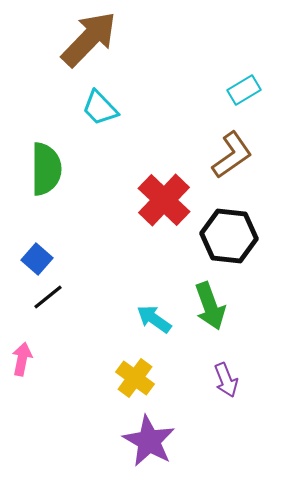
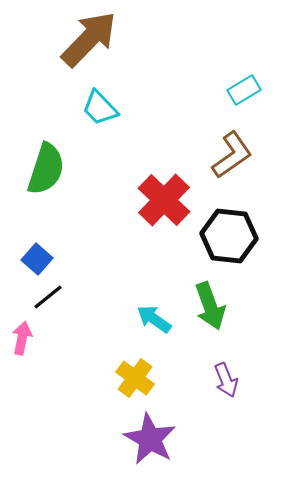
green semicircle: rotated 18 degrees clockwise
pink arrow: moved 21 px up
purple star: moved 1 px right, 2 px up
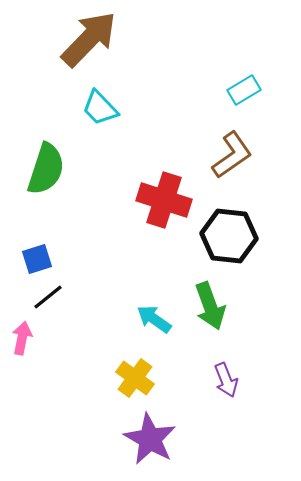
red cross: rotated 26 degrees counterclockwise
blue square: rotated 32 degrees clockwise
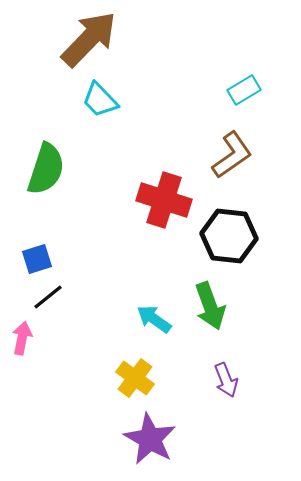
cyan trapezoid: moved 8 px up
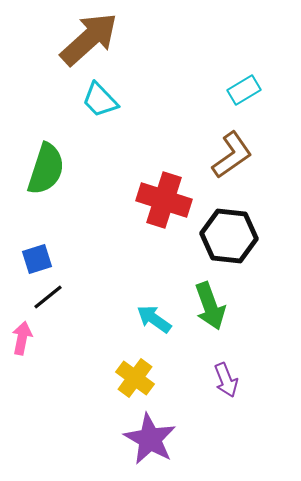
brown arrow: rotated 4 degrees clockwise
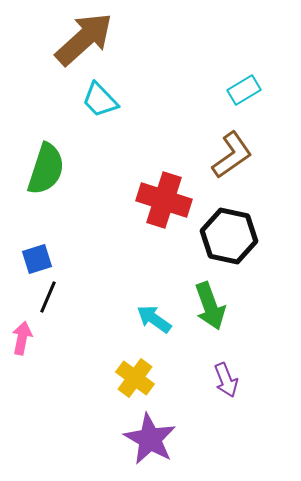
brown arrow: moved 5 px left
black hexagon: rotated 6 degrees clockwise
black line: rotated 28 degrees counterclockwise
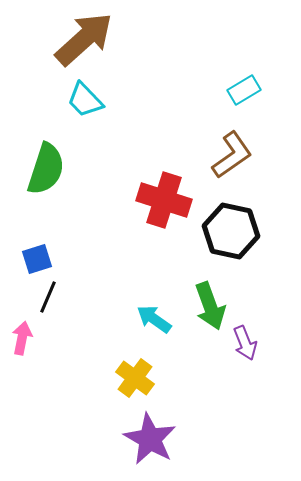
cyan trapezoid: moved 15 px left
black hexagon: moved 2 px right, 5 px up
purple arrow: moved 19 px right, 37 px up
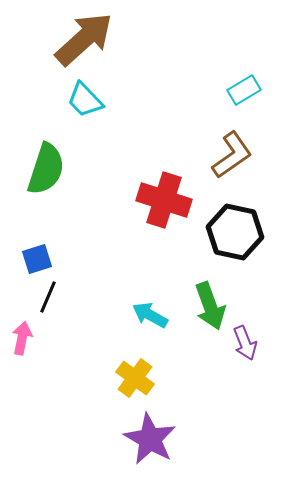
black hexagon: moved 4 px right, 1 px down
cyan arrow: moved 4 px left, 4 px up; rotated 6 degrees counterclockwise
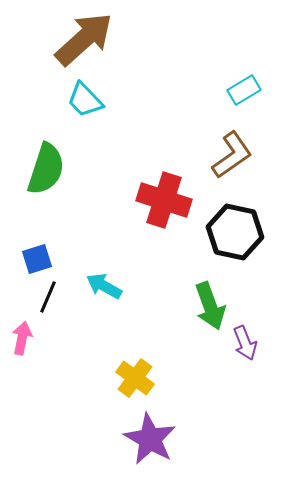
cyan arrow: moved 46 px left, 29 px up
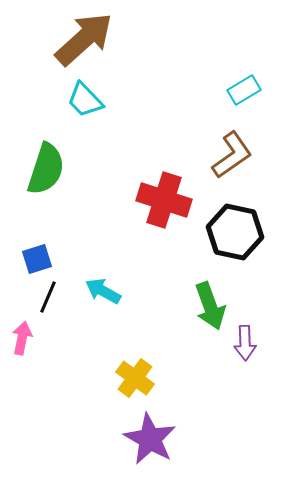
cyan arrow: moved 1 px left, 5 px down
purple arrow: rotated 20 degrees clockwise
